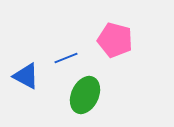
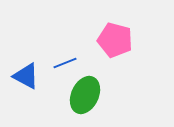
blue line: moved 1 px left, 5 px down
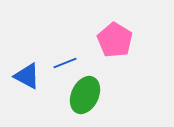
pink pentagon: rotated 16 degrees clockwise
blue triangle: moved 1 px right
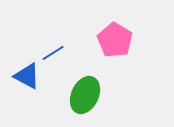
blue line: moved 12 px left, 10 px up; rotated 10 degrees counterclockwise
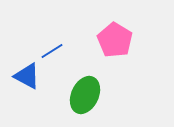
blue line: moved 1 px left, 2 px up
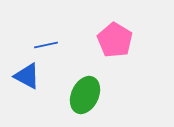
blue line: moved 6 px left, 6 px up; rotated 20 degrees clockwise
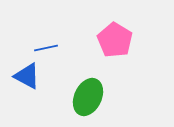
blue line: moved 3 px down
green ellipse: moved 3 px right, 2 px down
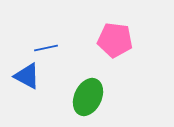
pink pentagon: rotated 24 degrees counterclockwise
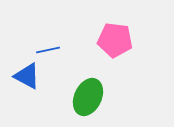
blue line: moved 2 px right, 2 px down
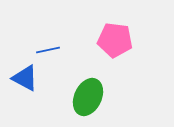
blue triangle: moved 2 px left, 2 px down
